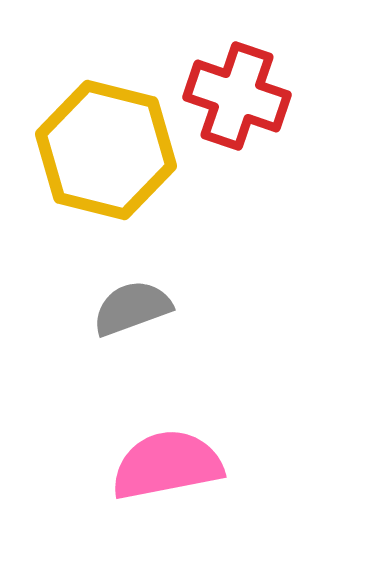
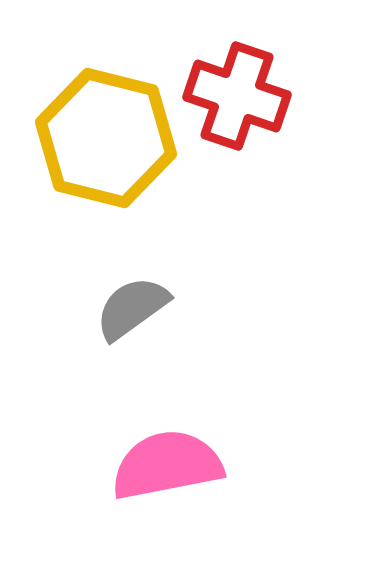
yellow hexagon: moved 12 px up
gray semicircle: rotated 16 degrees counterclockwise
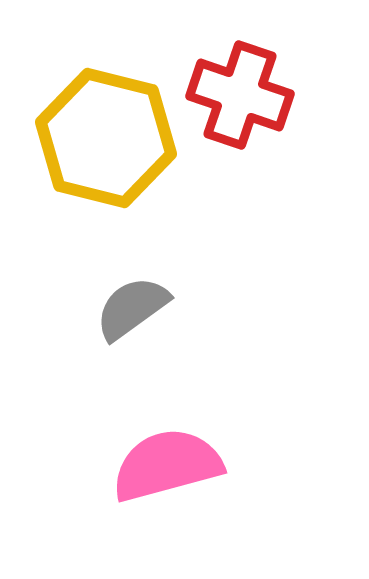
red cross: moved 3 px right, 1 px up
pink semicircle: rotated 4 degrees counterclockwise
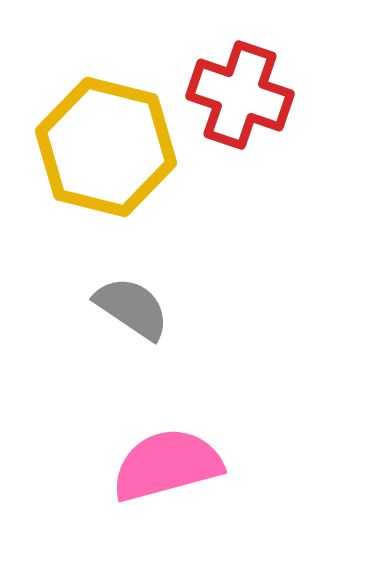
yellow hexagon: moved 9 px down
gray semicircle: rotated 70 degrees clockwise
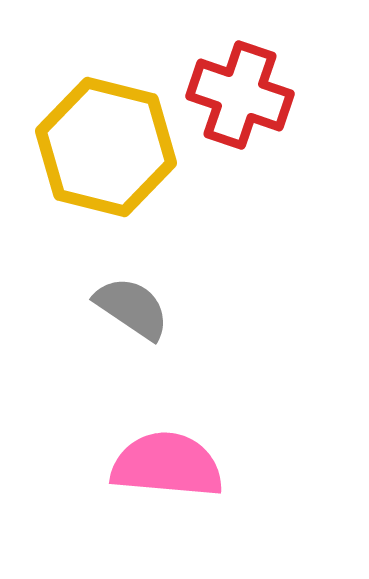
pink semicircle: rotated 20 degrees clockwise
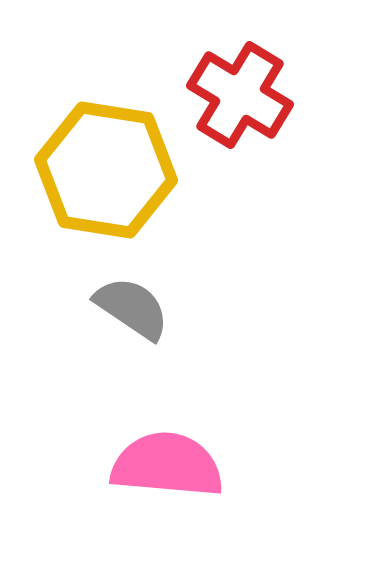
red cross: rotated 12 degrees clockwise
yellow hexagon: moved 23 px down; rotated 5 degrees counterclockwise
